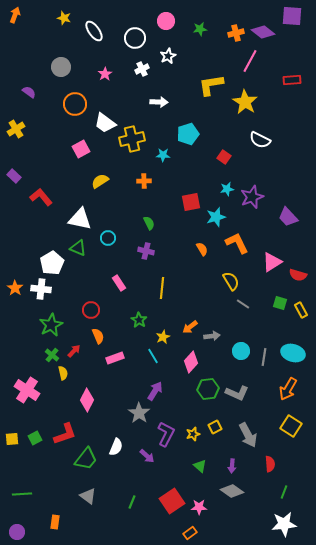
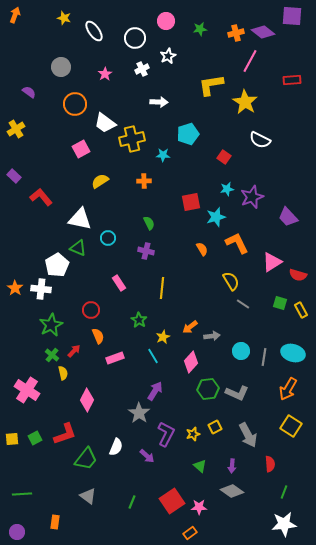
white pentagon at (52, 263): moved 5 px right, 2 px down
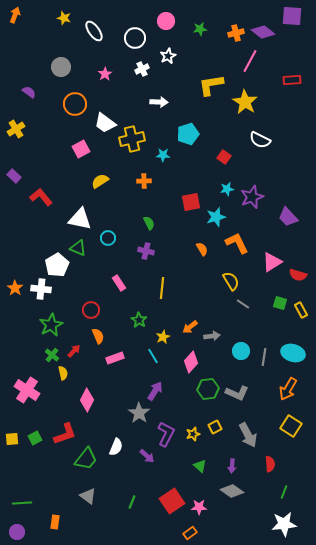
green line at (22, 494): moved 9 px down
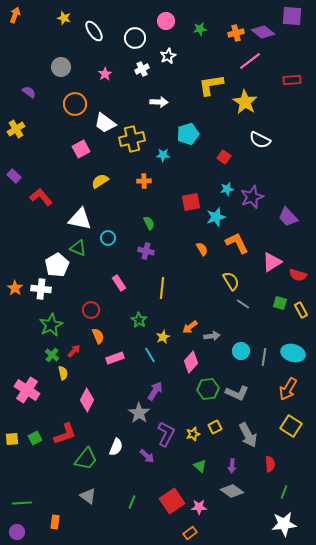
pink line at (250, 61): rotated 25 degrees clockwise
cyan line at (153, 356): moved 3 px left, 1 px up
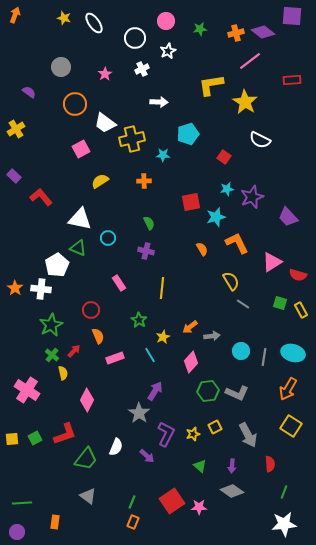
white ellipse at (94, 31): moved 8 px up
white star at (168, 56): moved 5 px up
green hexagon at (208, 389): moved 2 px down
orange rectangle at (190, 533): moved 57 px left, 11 px up; rotated 32 degrees counterclockwise
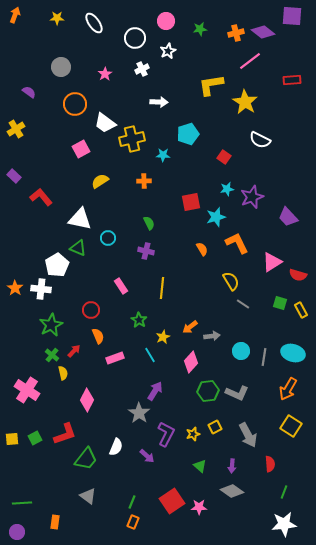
yellow star at (64, 18): moved 7 px left; rotated 16 degrees counterclockwise
pink rectangle at (119, 283): moved 2 px right, 3 px down
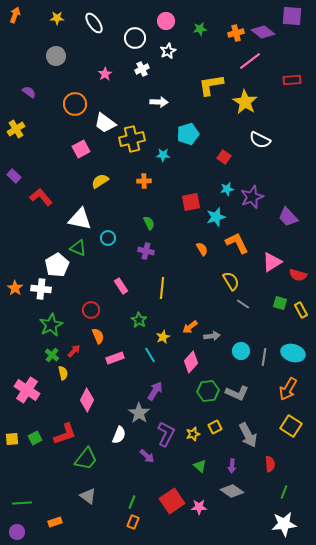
gray circle at (61, 67): moved 5 px left, 11 px up
white semicircle at (116, 447): moved 3 px right, 12 px up
orange rectangle at (55, 522): rotated 64 degrees clockwise
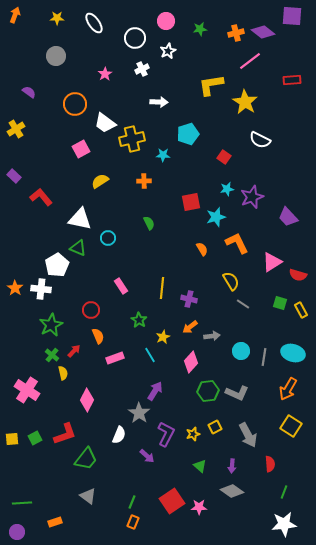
purple cross at (146, 251): moved 43 px right, 48 px down
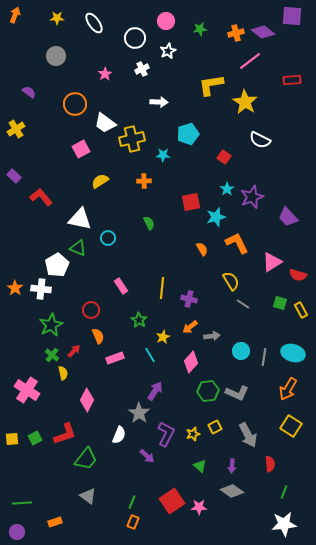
cyan star at (227, 189): rotated 24 degrees counterclockwise
